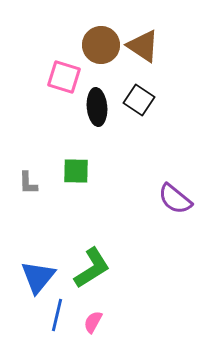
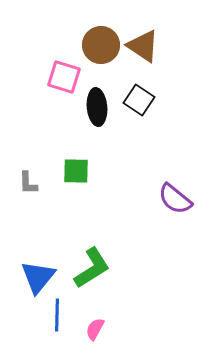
blue line: rotated 12 degrees counterclockwise
pink semicircle: moved 2 px right, 7 px down
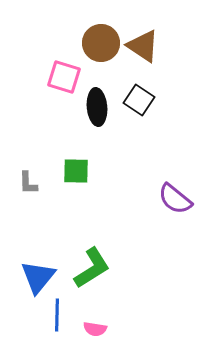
brown circle: moved 2 px up
pink semicircle: rotated 110 degrees counterclockwise
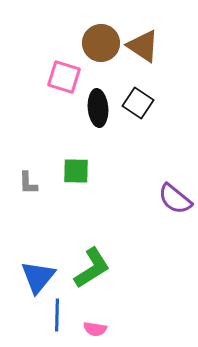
black square: moved 1 px left, 3 px down
black ellipse: moved 1 px right, 1 px down
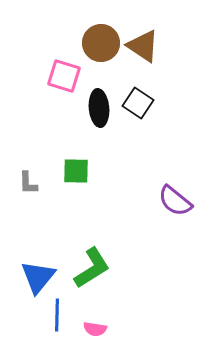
pink square: moved 1 px up
black ellipse: moved 1 px right
purple semicircle: moved 2 px down
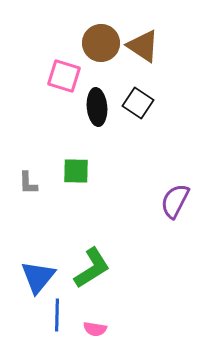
black ellipse: moved 2 px left, 1 px up
purple semicircle: rotated 78 degrees clockwise
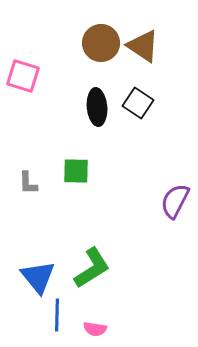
pink square: moved 41 px left
blue triangle: rotated 18 degrees counterclockwise
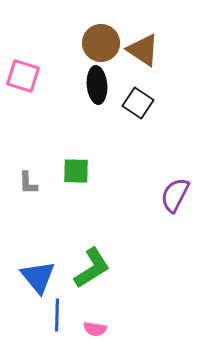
brown triangle: moved 4 px down
black ellipse: moved 22 px up
purple semicircle: moved 6 px up
